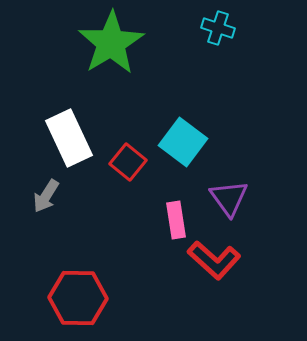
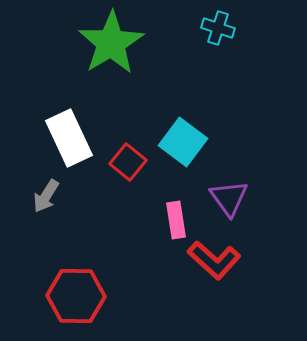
red hexagon: moved 2 px left, 2 px up
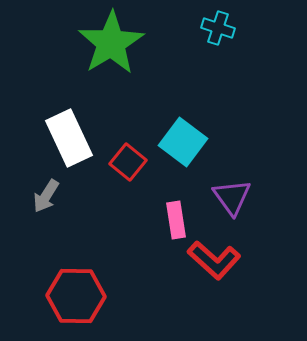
purple triangle: moved 3 px right, 1 px up
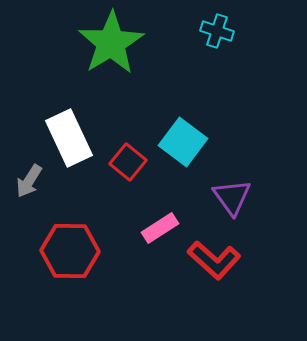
cyan cross: moved 1 px left, 3 px down
gray arrow: moved 17 px left, 15 px up
pink rectangle: moved 16 px left, 8 px down; rotated 66 degrees clockwise
red hexagon: moved 6 px left, 45 px up
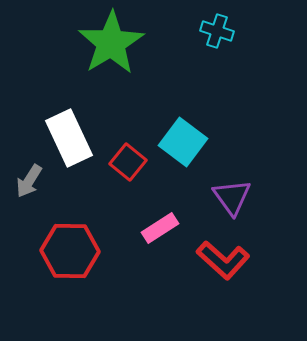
red L-shape: moved 9 px right
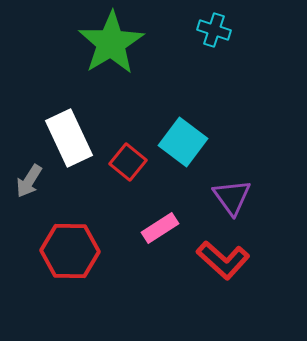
cyan cross: moved 3 px left, 1 px up
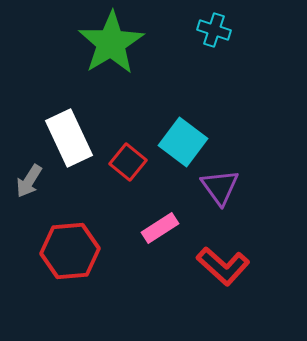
purple triangle: moved 12 px left, 10 px up
red hexagon: rotated 6 degrees counterclockwise
red L-shape: moved 6 px down
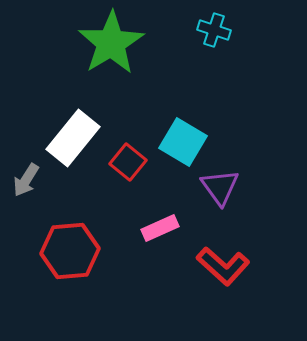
white rectangle: moved 4 px right; rotated 64 degrees clockwise
cyan square: rotated 6 degrees counterclockwise
gray arrow: moved 3 px left, 1 px up
pink rectangle: rotated 9 degrees clockwise
